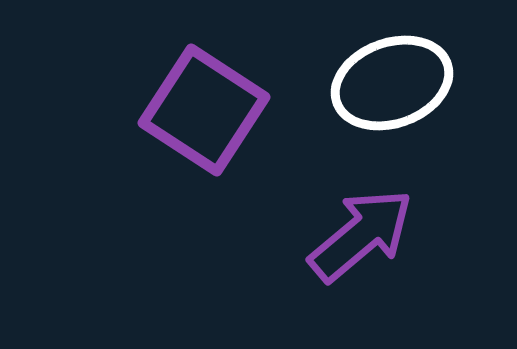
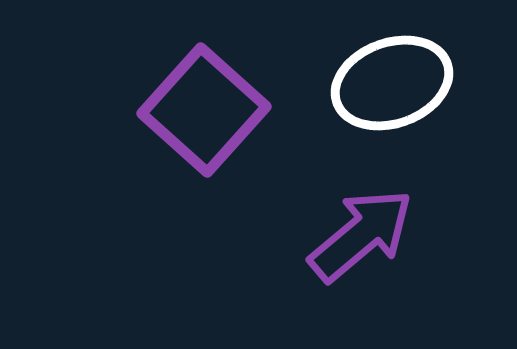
purple square: rotated 9 degrees clockwise
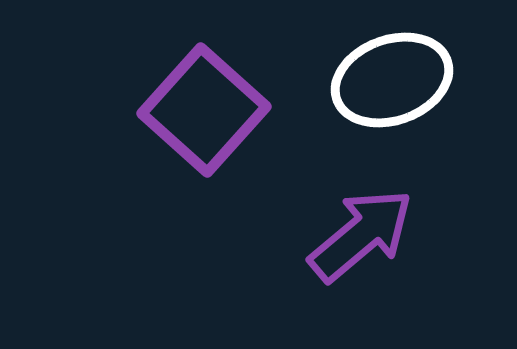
white ellipse: moved 3 px up
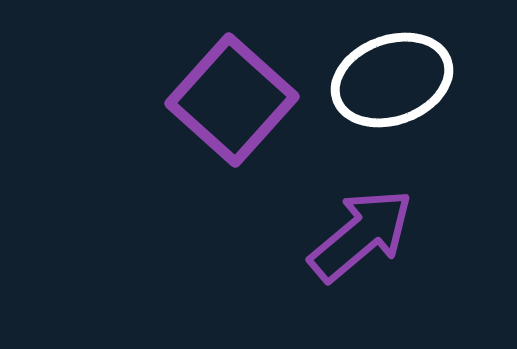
purple square: moved 28 px right, 10 px up
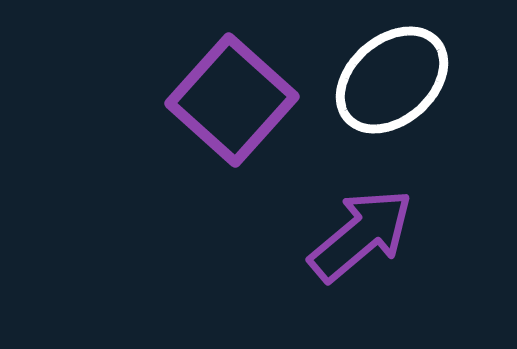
white ellipse: rotated 21 degrees counterclockwise
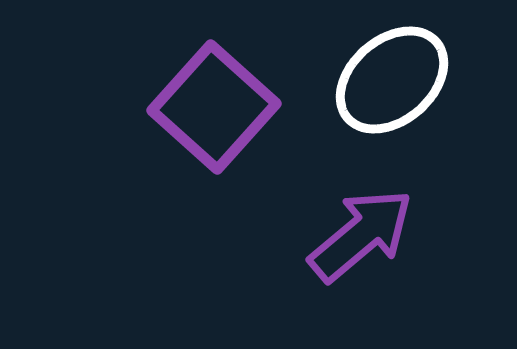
purple square: moved 18 px left, 7 px down
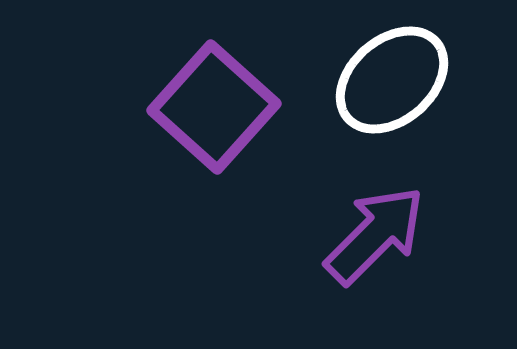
purple arrow: moved 14 px right; rotated 5 degrees counterclockwise
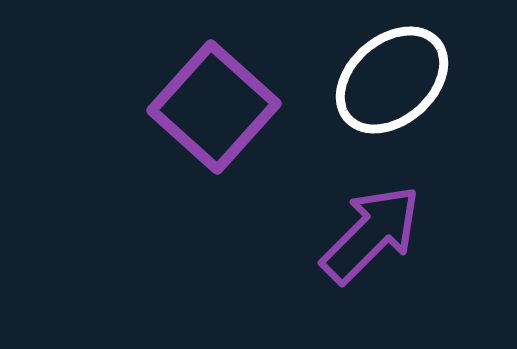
purple arrow: moved 4 px left, 1 px up
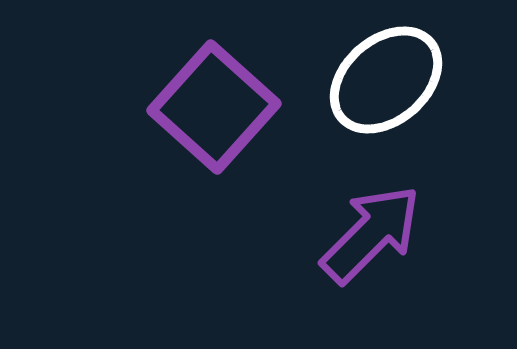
white ellipse: moved 6 px left
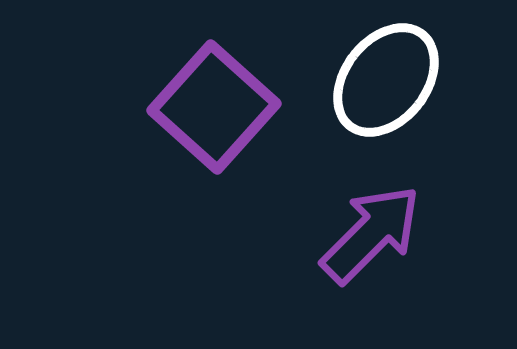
white ellipse: rotated 11 degrees counterclockwise
